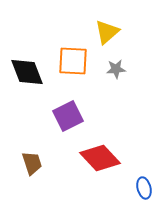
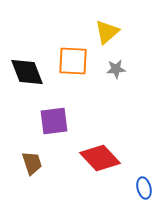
purple square: moved 14 px left, 5 px down; rotated 20 degrees clockwise
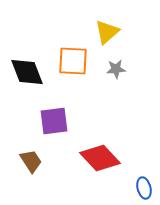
brown trapezoid: moved 1 px left, 2 px up; rotated 15 degrees counterclockwise
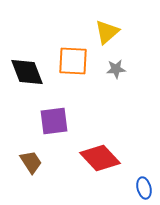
brown trapezoid: moved 1 px down
